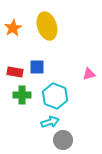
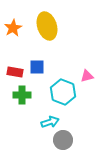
pink triangle: moved 2 px left, 2 px down
cyan hexagon: moved 8 px right, 4 px up
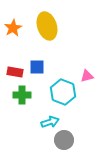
gray circle: moved 1 px right
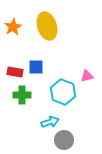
orange star: moved 1 px up
blue square: moved 1 px left
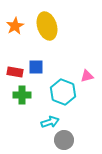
orange star: moved 2 px right, 1 px up
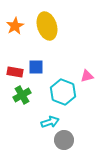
green cross: rotated 30 degrees counterclockwise
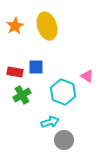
pink triangle: rotated 48 degrees clockwise
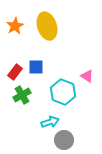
red rectangle: rotated 63 degrees counterclockwise
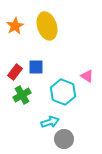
gray circle: moved 1 px up
